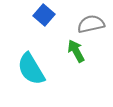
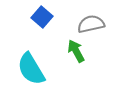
blue square: moved 2 px left, 2 px down
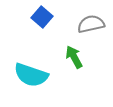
green arrow: moved 2 px left, 6 px down
cyan semicircle: moved 6 px down; rotated 40 degrees counterclockwise
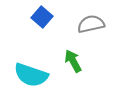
green arrow: moved 1 px left, 4 px down
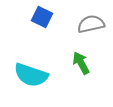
blue square: rotated 15 degrees counterclockwise
green arrow: moved 8 px right, 2 px down
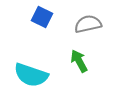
gray semicircle: moved 3 px left
green arrow: moved 2 px left, 2 px up
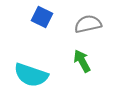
green arrow: moved 3 px right
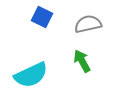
cyan semicircle: rotated 44 degrees counterclockwise
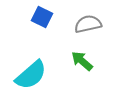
green arrow: rotated 20 degrees counterclockwise
cyan semicircle: rotated 16 degrees counterclockwise
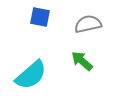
blue square: moved 2 px left; rotated 15 degrees counterclockwise
